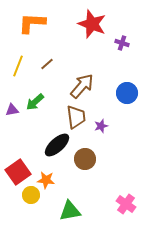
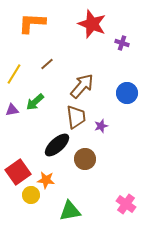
yellow line: moved 4 px left, 8 px down; rotated 10 degrees clockwise
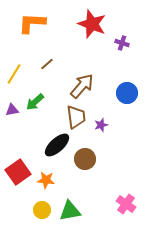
purple star: moved 1 px up
yellow circle: moved 11 px right, 15 px down
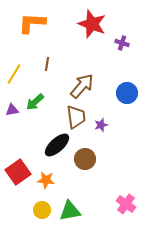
brown line: rotated 40 degrees counterclockwise
